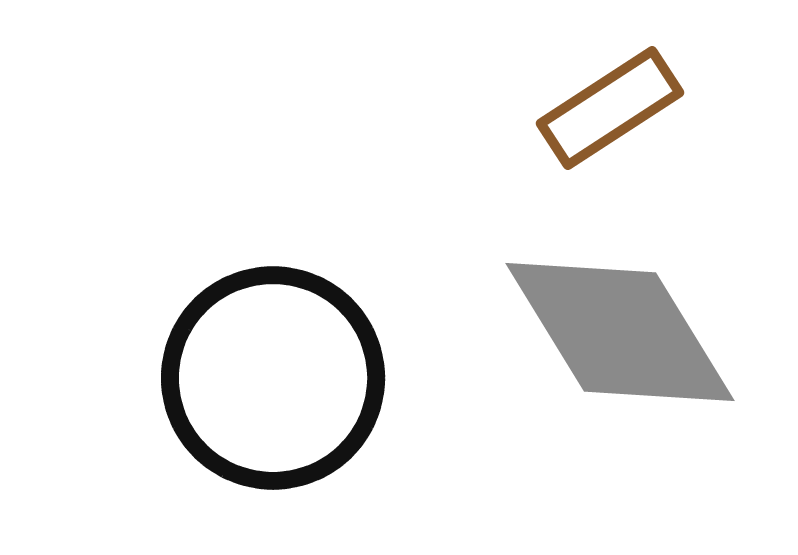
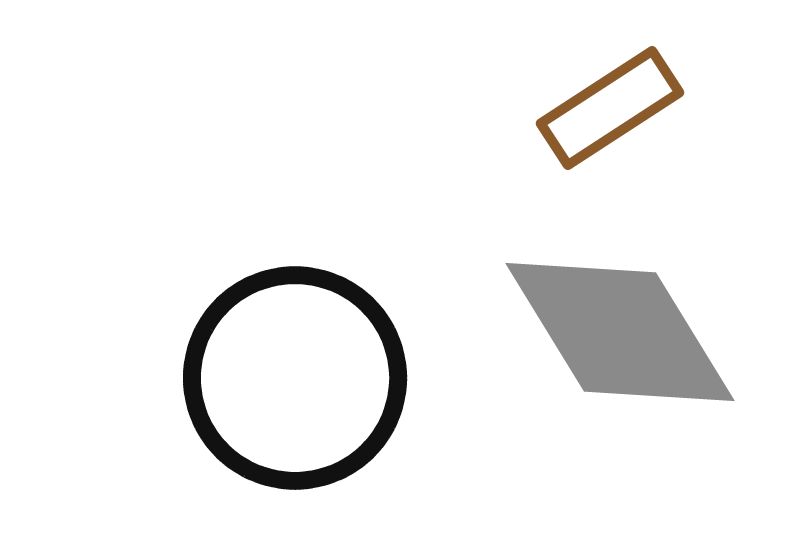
black circle: moved 22 px right
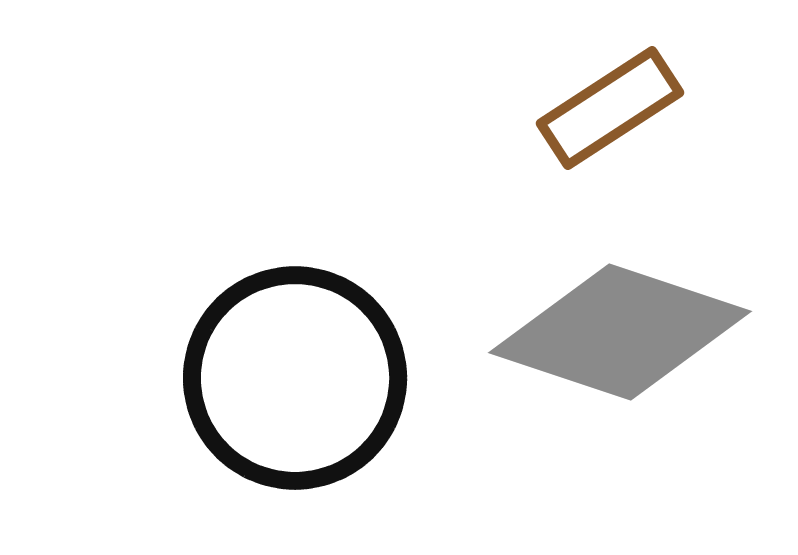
gray diamond: rotated 40 degrees counterclockwise
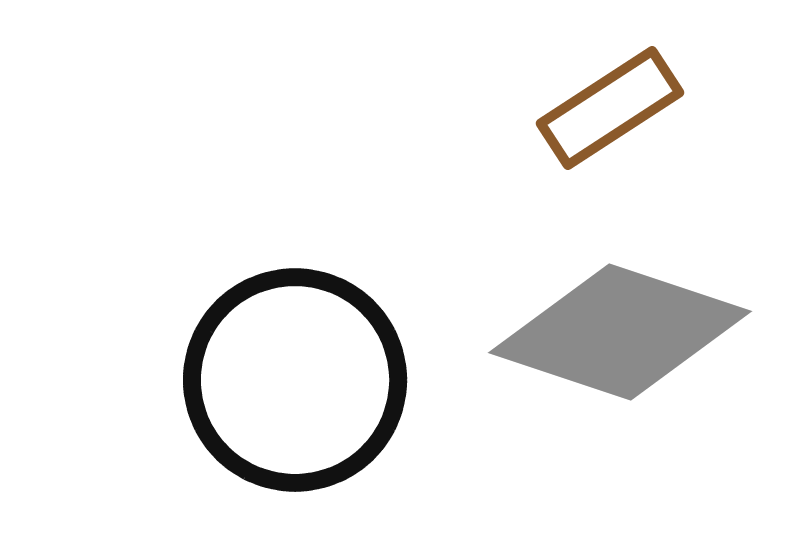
black circle: moved 2 px down
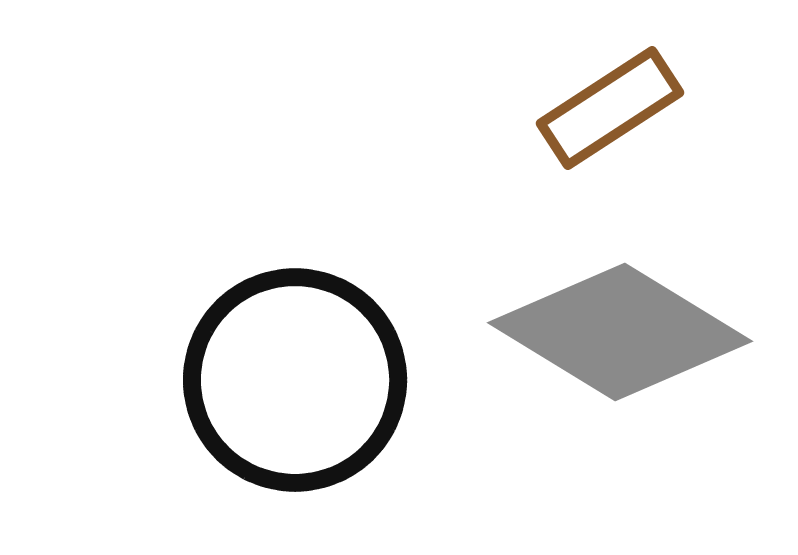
gray diamond: rotated 13 degrees clockwise
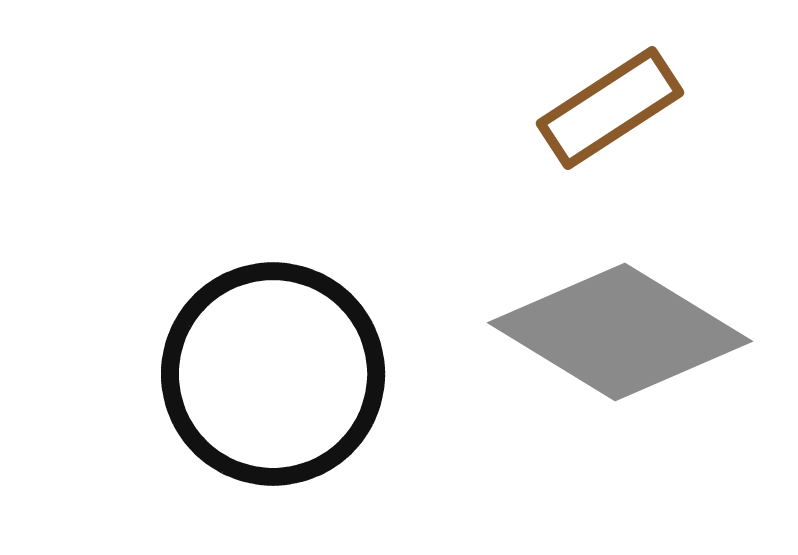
black circle: moved 22 px left, 6 px up
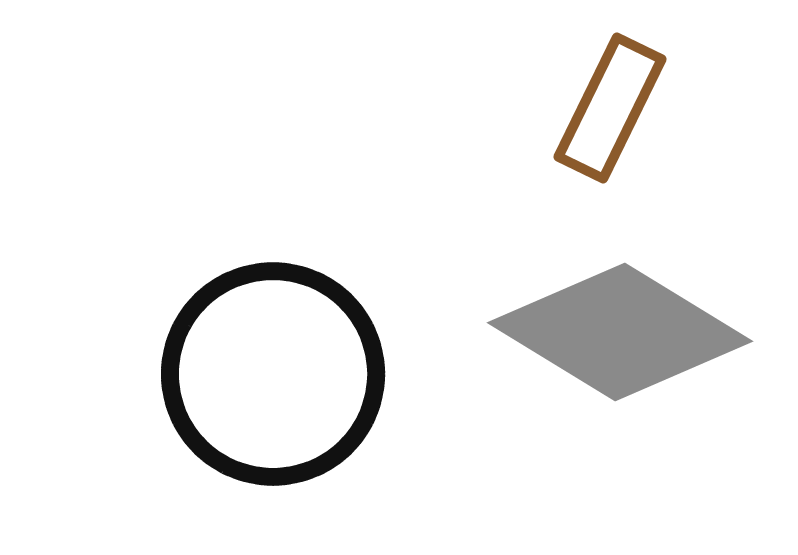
brown rectangle: rotated 31 degrees counterclockwise
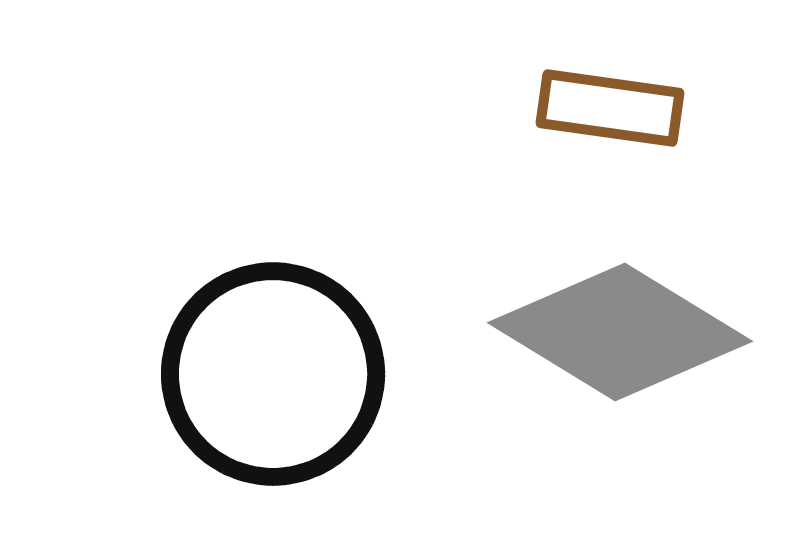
brown rectangle: rotated 72 degrees clockwise
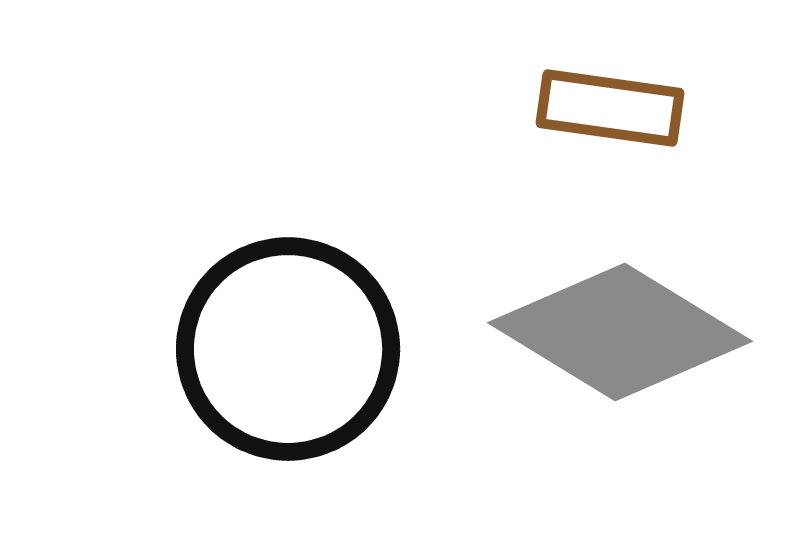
black circle: moved 15 px right, 25 px up
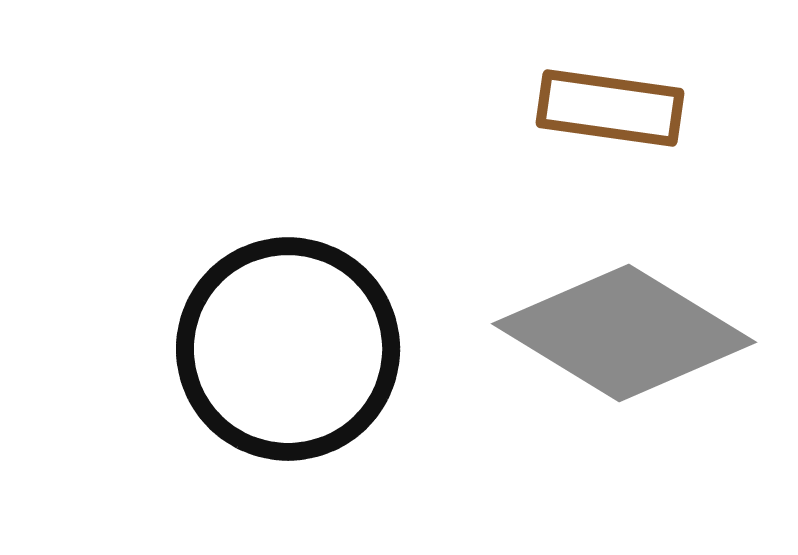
gray diamond: moved 4 px right, 1 px down
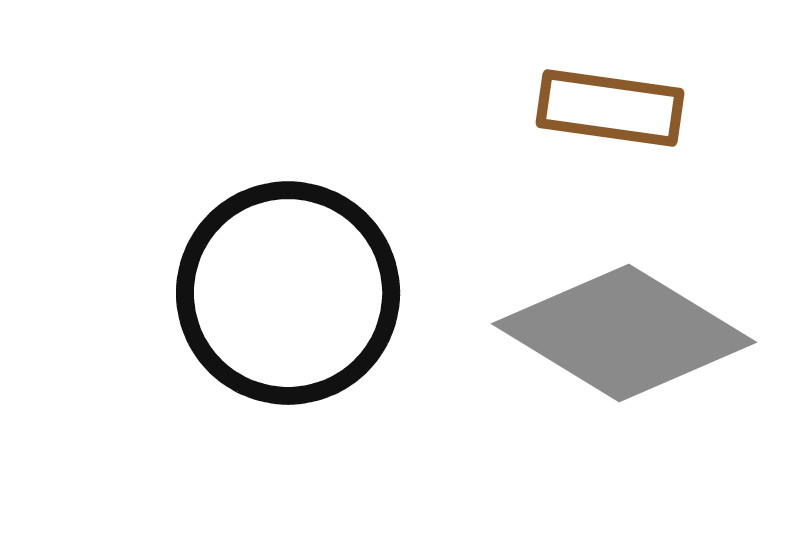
black circle: moved 56 px up
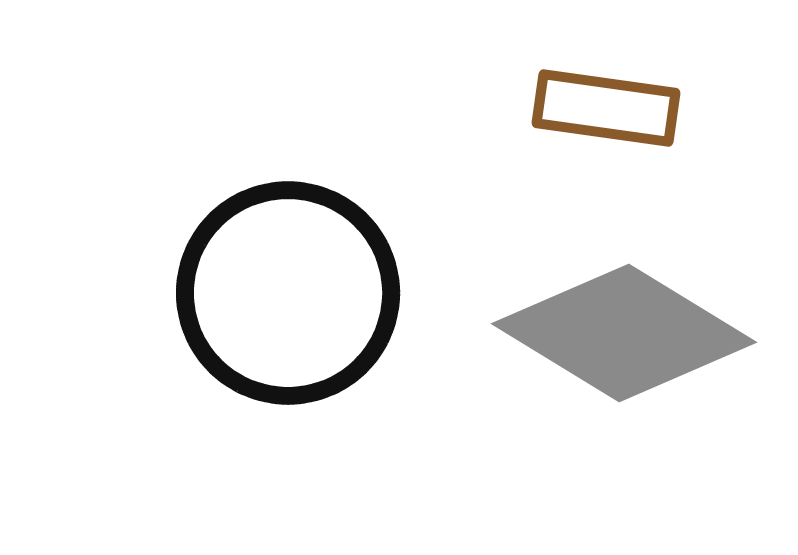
brown rectangle: moved 4 px left
